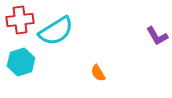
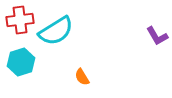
orange semicircle: moved 16 px left, 4 px down
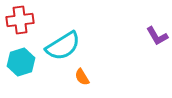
cyan semicircle: moved 7 px right, 15 px down
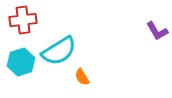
red cross: moved 3 px right
purple L-shape: moved 5 px up
cyan semicircle: moved 4 px left, 5 px down
